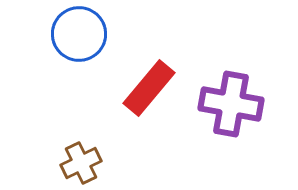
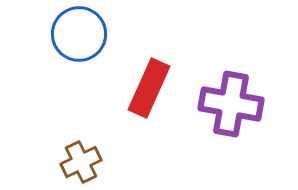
red rectangle: rotated 16 degrees counterclockwise
brown cross: moved 1 px up
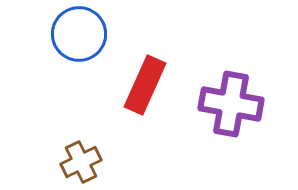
red rectangle: moved 4 px left, 3 px up
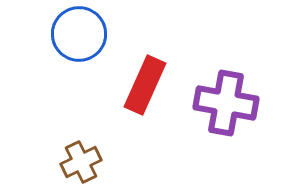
purple cross: moved 5 px left, 1 px up
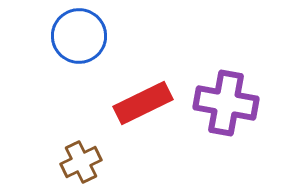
blue circle: moved 2 px down
red rectangle: moved 2 px left, 18 px down; rotated 40 degrees clockwise
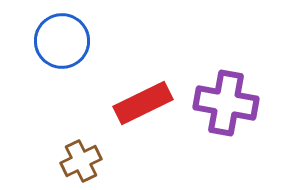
blue circle: moved 17 px left, 5 px down
brown cross: moved 1 px up
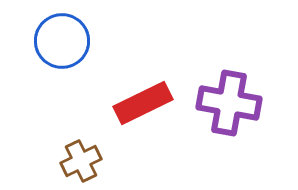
purple cross: moved 3 px right
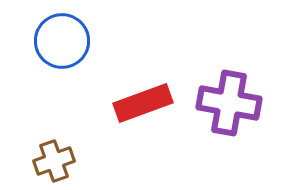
red rectangle: rotated 6 degrees clockwise
brown cross: moved 27 px left; rotated 6 degrees clockwise
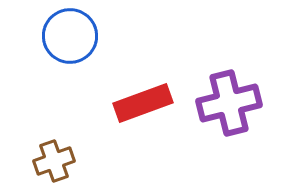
blue circle: moved 8 px right, 5 px up
purple cross: rotated 24 degrees counterclockwise
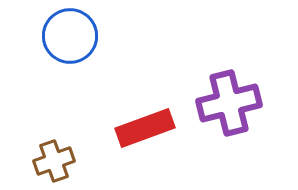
red rectangle: moved 2 px right, 25 px down
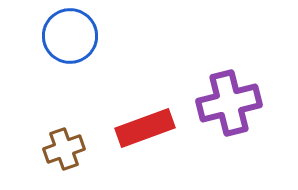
brown cross: moved 10 px right, 12 px up
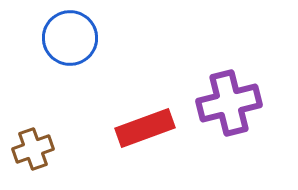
blue circle: moved 2 px down
brown cross: moved 31 px left
